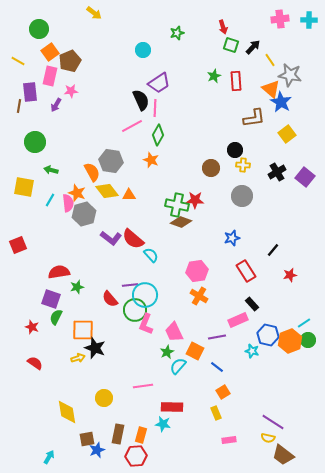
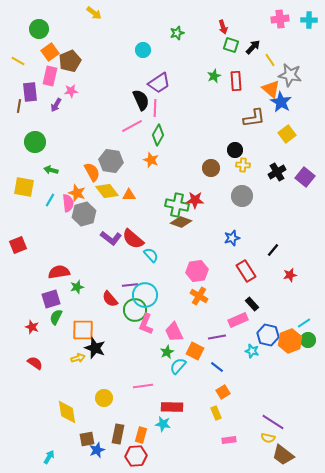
purple square at (51, 299): rotated 36 degrees counterclockwise
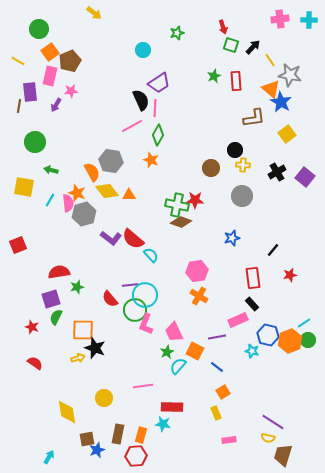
red rectangle at (246, 271): moved 7 px right, 7 px down; rotated 25 degrees clockwise
brown trapezoid at (283, 455): rotated 70 degrees clockwise
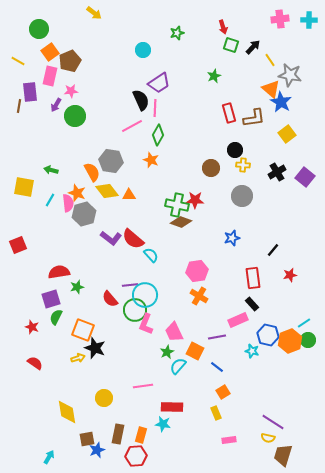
red rectangle at (236, 81): moved 7 px left, 32 px down; rotated 12 degrees counterclockwise
green circle at (35, 142): moved 40 px right, 26 px up
orange square at (83, 330): rotated 20 degrees clockwise
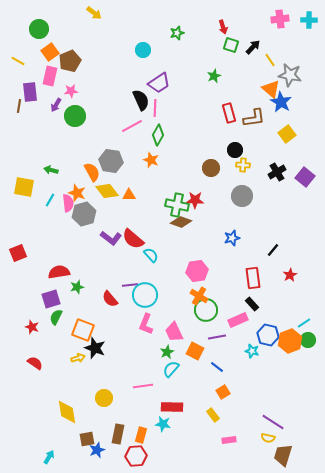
red square at (18, 245): moved 8 px down
red star at (290, 275): rotated 16 degrees counterclockwise
green circle at (135, 310): moved 71 px right
cyan semicircle at (178, 366): moved 7 px left, 3 px down
yellow rectangle at (216, 413): moved 3 px left, 2 px down; rotated 16 degrees counterclockwise
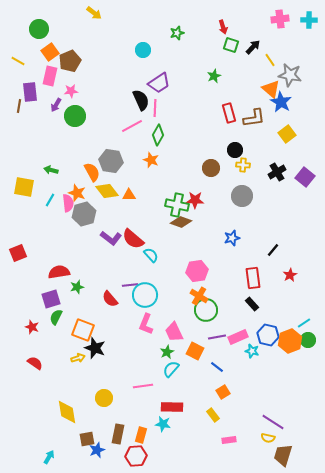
pink rectangle at (238, 320): moved 17 px down
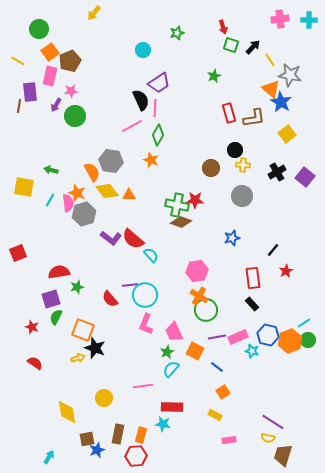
yellow arrow at (94, 13): rotated 91 degrees clockwise
red star at (290, 275): moved 4 px left, 4 px up
yellow rectangle at (213, 415): moved 2 px right; rotated 24 degrees counterclockwise
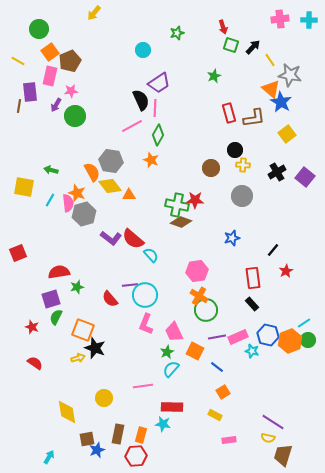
yellow diamond at (107, 191): moved 3 px right, 5 px up
